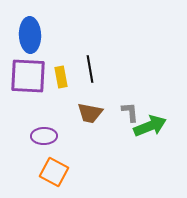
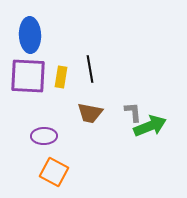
yellow rectangle: rotated 20 degrees clockwise
gray L-shape: moved 3 px right
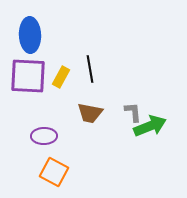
yellow rectangle: rotated 20 degrees clockwise
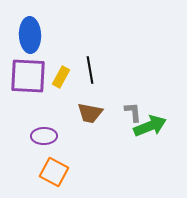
black line: moved 1 px down
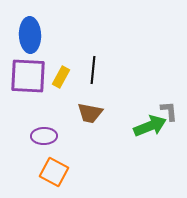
black line: moved 3 px right; rotated 16 degrees clockwise
gray L-shape: moved 36 px right, 1 px up
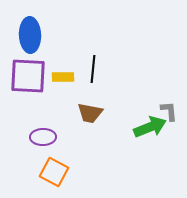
black line: moved 1 px up
yellow rectangle: moved 2 px right; rotated 60 degrees clockwise
green arrow: moved 1 px down
purple ellipse: moved 1 px left, 1 px down
